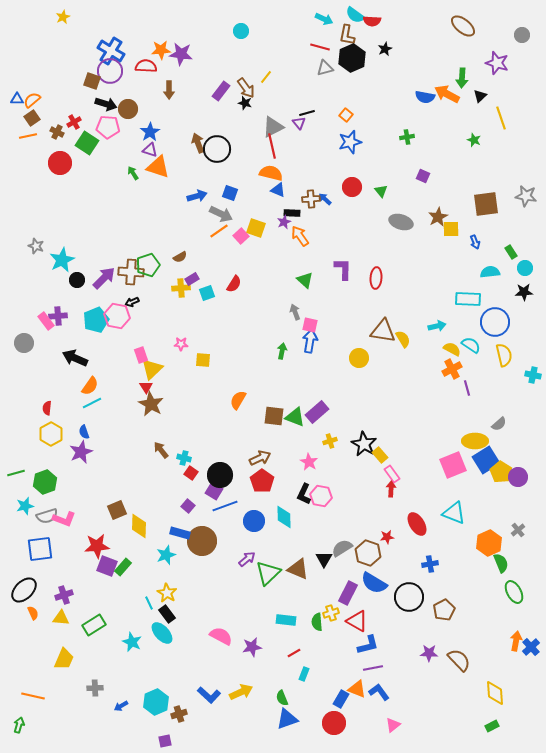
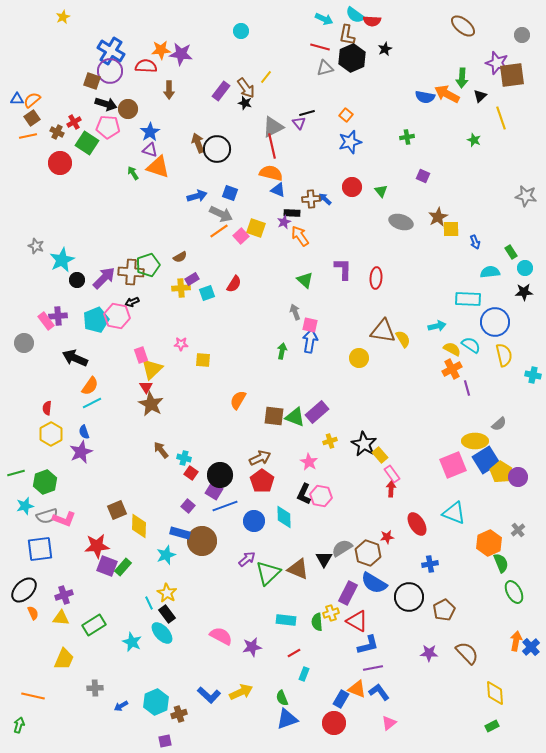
brown square at (486, 204): moved 26 px right, 129 px up
brown semicircle at (459, 660): moved 8 px right, 7 px up
pink triangle at (393, 725): moved 4 px left, 2 px up
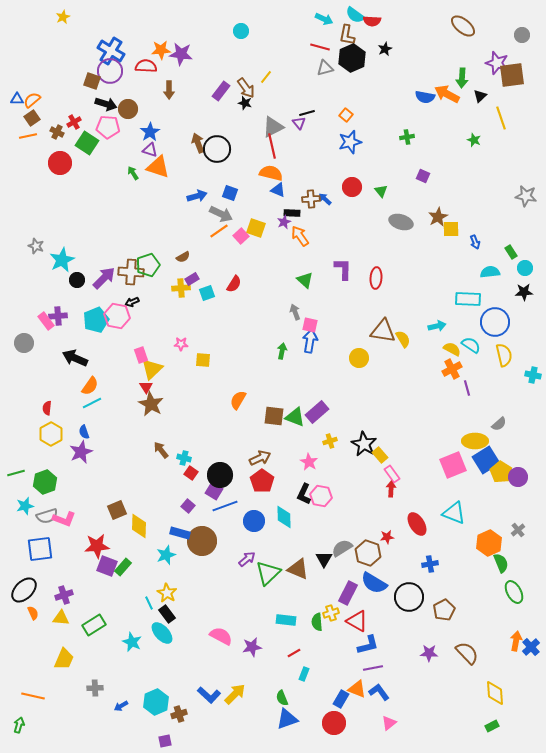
brown semicircle at (180, 257): moved 3 px right
yellow arrow at (241, 692): moved 6 px left, 2 px down; rotated 20 degrees counterclockwise
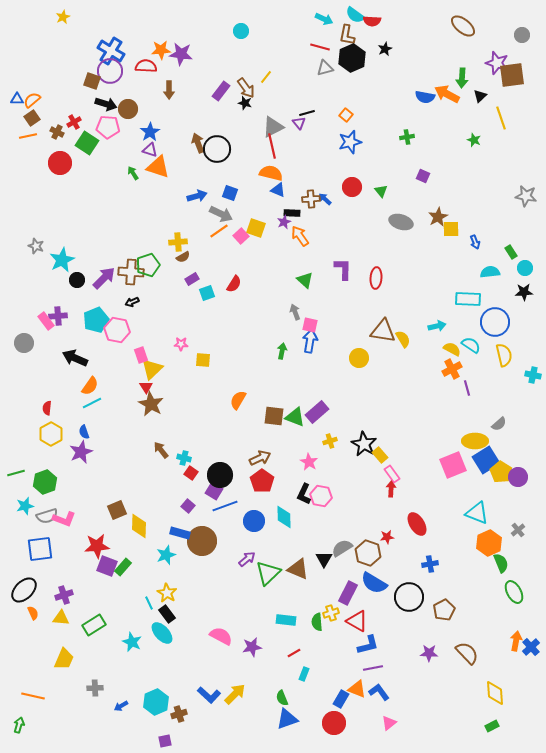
yellow cross at (181, 288): moved 3 px left, 46 px up
pink hexagon at (117, 316): moved 14 px down
cyan triangle at (454, 513): moved 23 px right
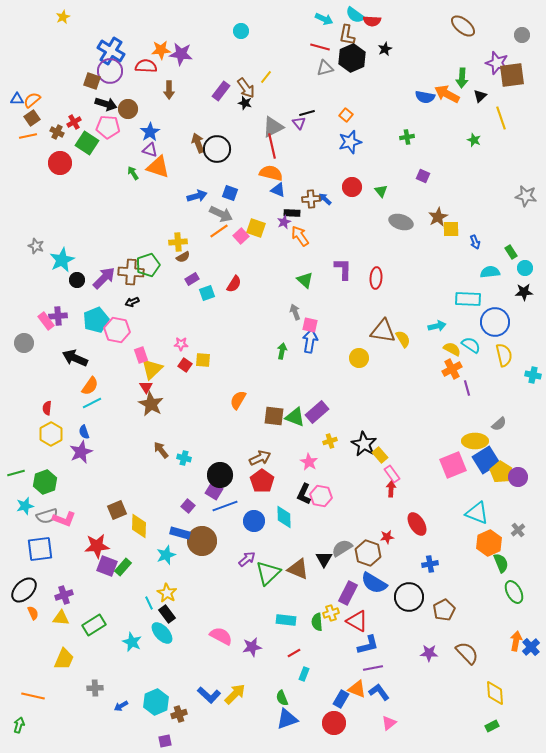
red square at (191, 473): moved 6 px left, 108 px up
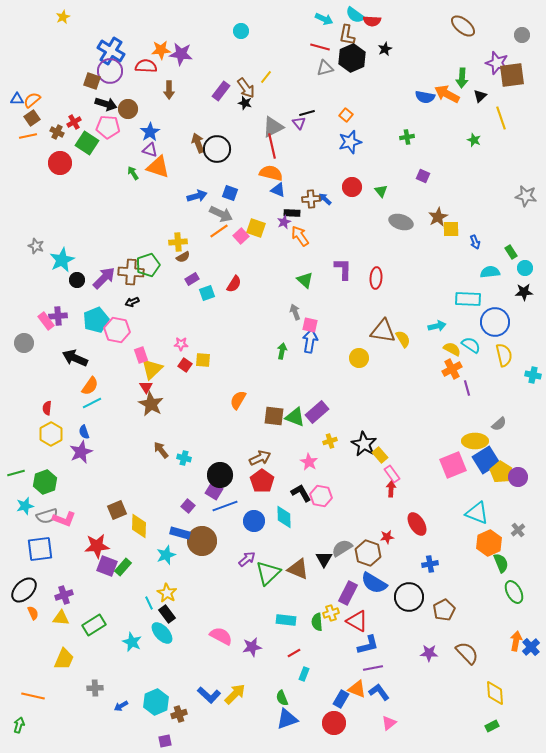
black L-shape at (304, 494): moved 3 px left, 1 px up; rotated 125 degrees clockwise
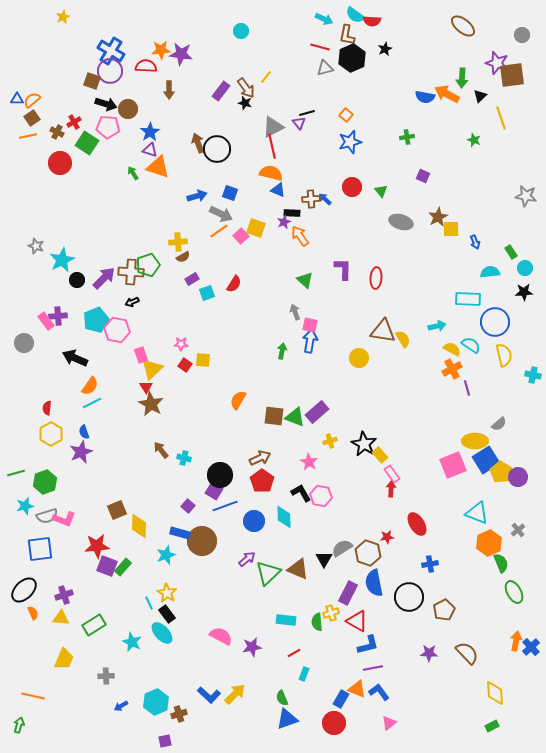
blue semicircle at (374, 583): rotated 48 degrees clockwise
gray cross at (95, 688): moved 11 px right, 12 px up
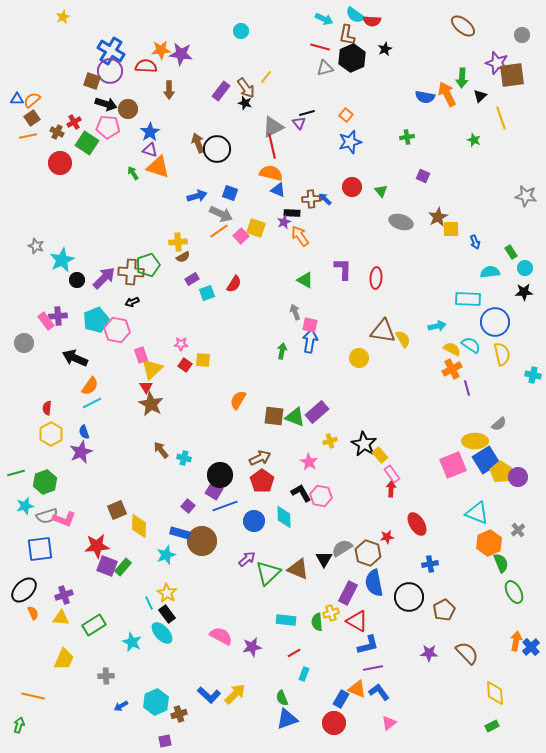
orange arrow at (447, 94): rotated 35 degrees clockwise
green triangle at (305, 280): rotated 12 degrees counterclockwise
yellow semicircle at (504, 355): moved 2 px left, 1 px up
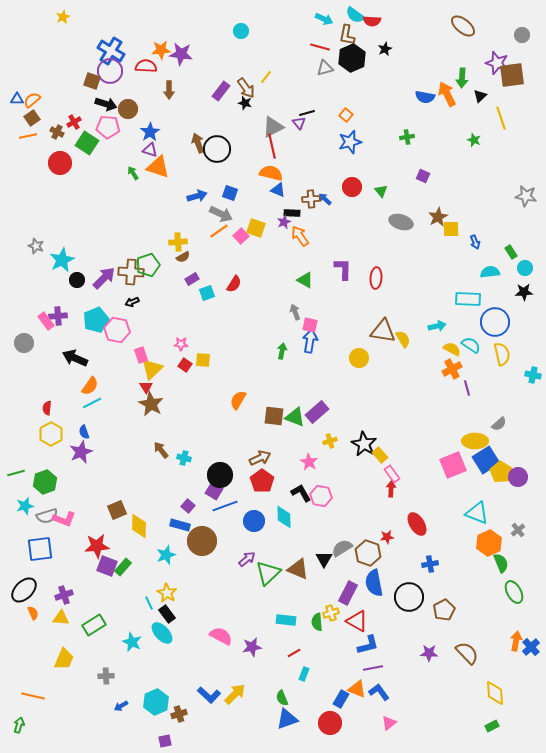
blue rectangle at (180, 533): moved 8 px up
red circle at (334, 723): moved 4 px left
